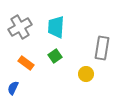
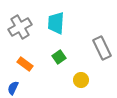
cyan trapezoid: moved 4 px up
gray rectangle: rotated 35 degrees counterclockwise
green square: moved 4 px right, 1 px down
orange rectangle: moved 1 px left, 1 px down
yellow circle: moved 5 px left, 6 px down
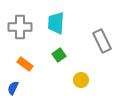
gray cross: rotated 30 degrees clockwise
gray rectangle: moved 7 px up
green square: moved 2 px up
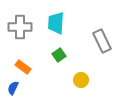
orange rectangle: moved 2 px left, 3 px down
